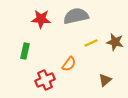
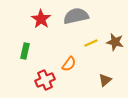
red star: rotated 30 degrees clockwise
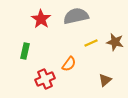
red cross: moved 1 px up
